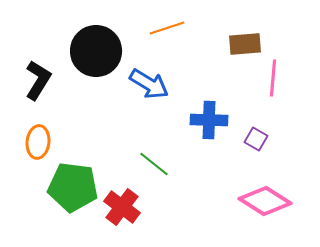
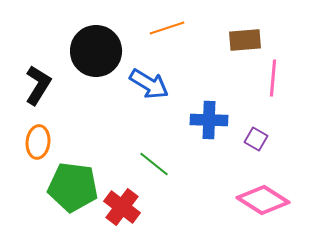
brown rectangle: moved 4 px up
black L-shape: moved 5 px down
pink diamond: moved 2 px left, 1 px up
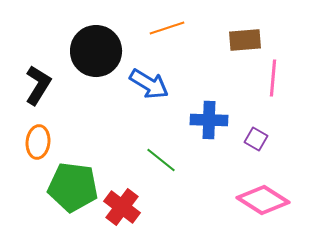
green line: moved 7 px right, 4 px up
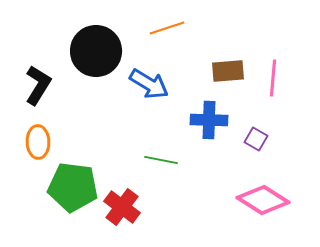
brown rectangle: moved 17 px left, 31 px down
orange ellipse: rotated 8 degrees counterclockwise
green line: rotated 28 degrees counterclockwise
